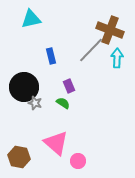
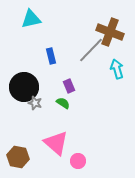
brown cross: moved 2 px down
cyan arrow: moved 11 px down; rotated 18 degrees counterclockwise
brown hexagon: moved 1 px left
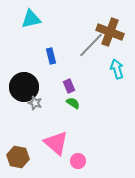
gray line: moved 5 px up
green semicircle: moved 10 px right
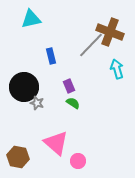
gray star: moved 2 px right
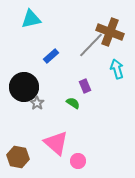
blue rectangle: rotated 63 degrees clockwise
purple rectangle: moved 16 px right
gray star: rotated 16 degrees clockwise
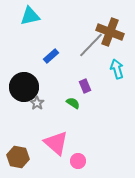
cyan triangle: moved 1 px left, 3 px up
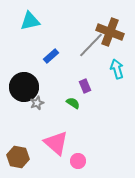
cyan triangle: moved 5 px down
gray star: rotated 16 degrees clockwise
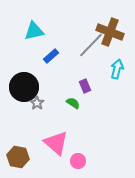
cyan triangle: moved 4 px right, 10 px down
cyan arrow: rotated 30 degrees clockwise
gray star: rotated 16 degrees counterclockwise
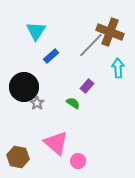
cyan triangle: moved 2 px right; rotated 45 degrees counterclockwise
cyan arrow: moved 1 px right, 1 px up; rotated 18 degrees counterclockwise
purple rectangle: moved 2 px right; rotated 64 degrees clockwise
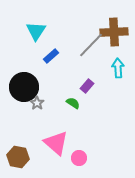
brown cross: moved 4 px right; rotated 24 degrees counterclockwise
pink circle: moved 1 px right, 3 px up
